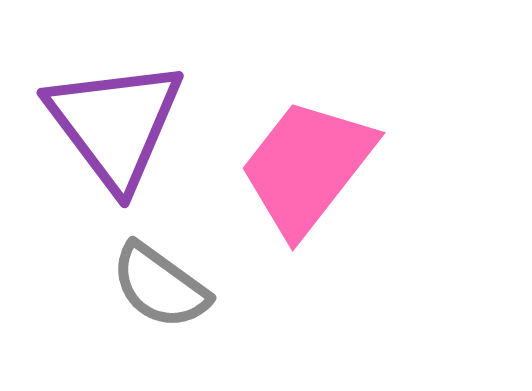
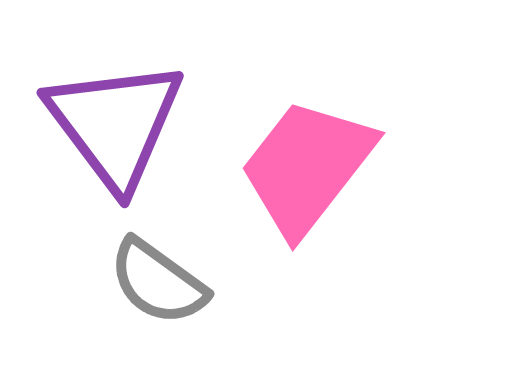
gray semicircle: moved 2 px left, 4 px up
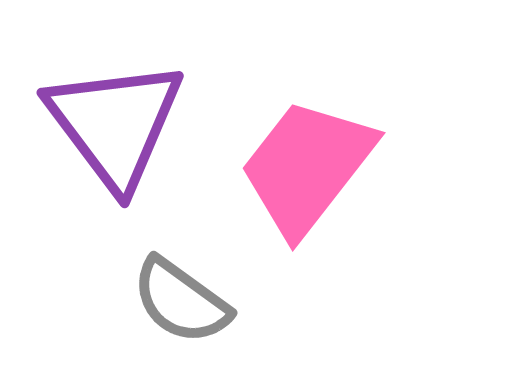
gray semicircle: moved 23 px right, 19 px down
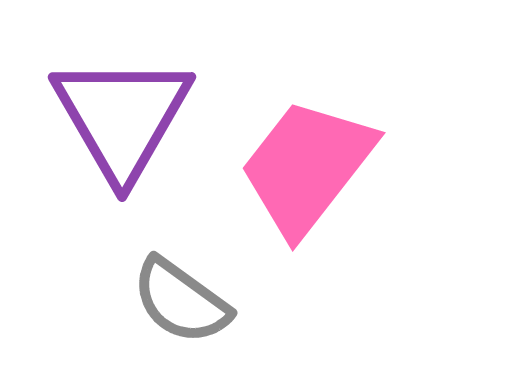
purple triangle: moved 7 px right, 7 px up; rotated 7 degrees clockwise
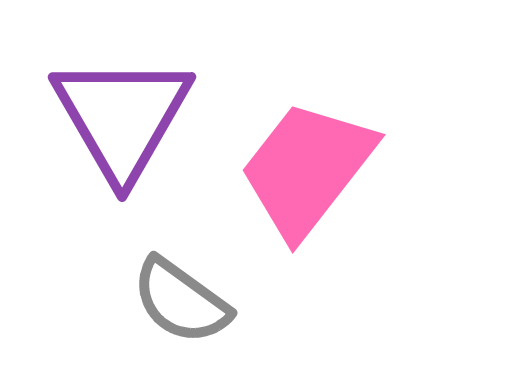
pink trapezoid: moved 2 px down
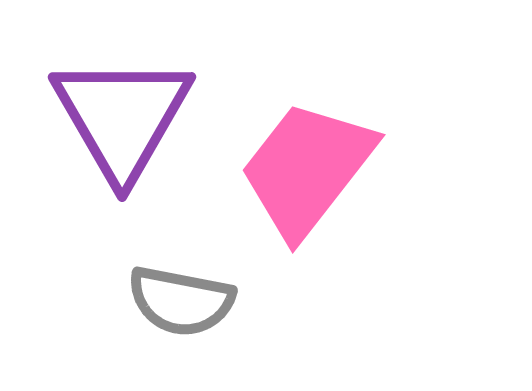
gray semicircle: rotated 25 degrees counterclockwise
